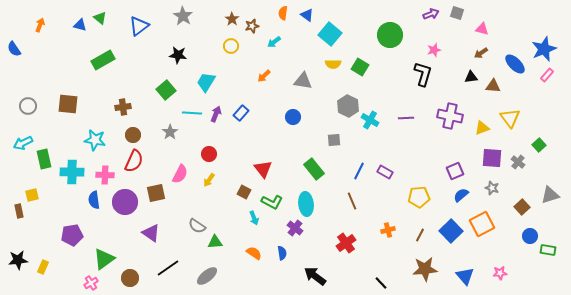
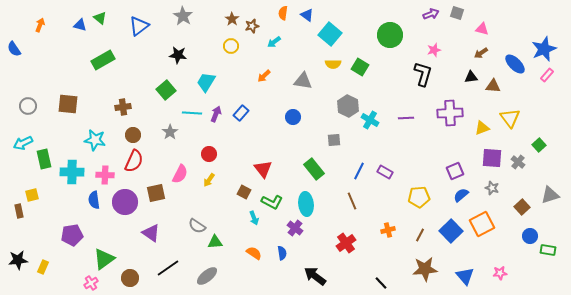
purple cross at (450, 116): moved 3 px up; rotated 15 degrees counterclockwise
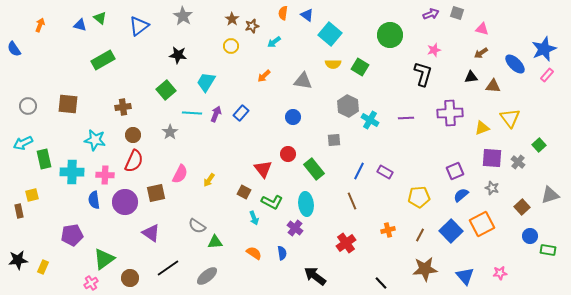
red circle at (209, 154): moved 79 px right
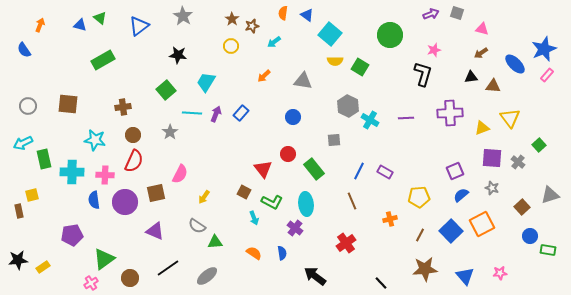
blue semicircle at (14, 49): moved 10 px right, 1 px down
yellow semicircle at (333, 64): moved 2 px right, 3 px up
yellow arrow at (209, 180): moved 5 px left, 17 px down
orange cross at (388, 230): moved 2 px right, 11 px up
purple triangle at (151, 233): moved 4 px right, 2 px up; rotated 12 degrees counterclockwise
yellow rectangle at (43, 267): rotated 32 degrees clockwise
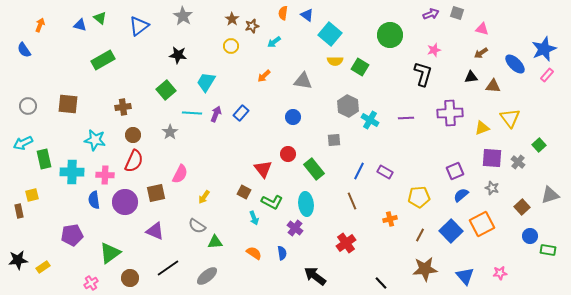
green triangle at (104, 259): moved 6 px right, 6 px up
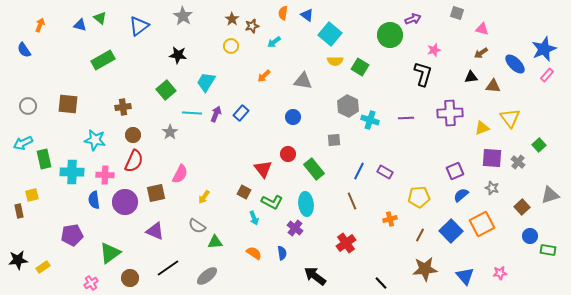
purple arrow at (431, 14): moved 18 px left, 5 px down
cyan cross at (370, 120): rotated 12 degrees counterclockwise
